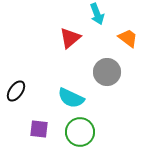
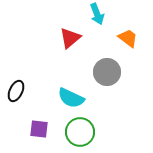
black ellipse: rotated 10 degrees counterclockwise
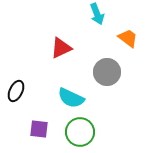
red triangle: moved 9 px left, 10 px down; rotated 15 degrees clockwise
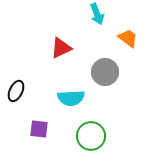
gray circle: moved 2 px left
cyan semicircle: rotated 28 degrees counterclockwise
green circle: moved 11 px right, 4 px down
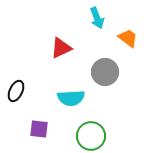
cyan arrow: moved 4 px down
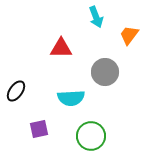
cyan arrow: moved 1 px left, 1 px up
orange trapezoid: moved 1 px right, 3 px up; rotated 90 degrees counterclockwise
red triangle: rotated 25 degrees clockwise
black ellipse: rotated 10 degrees clockwise
purple square: rotated 18 degrees counterclockwise
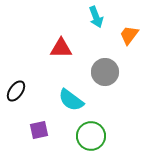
cyan semicircle: moved 2 px down; rotated 40 degrees clockwise
purple square: moved 1 px down
